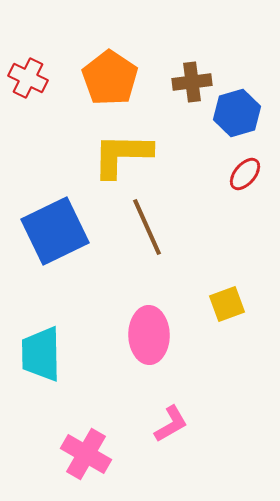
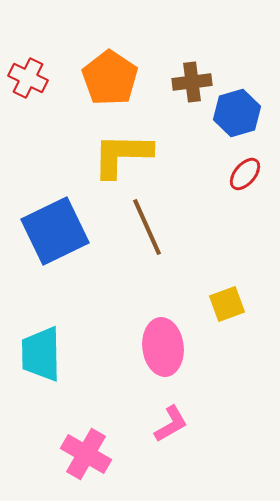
pink ellipse: moved 14 px right, 12 px down; rotated 6 degrees counterclockwise
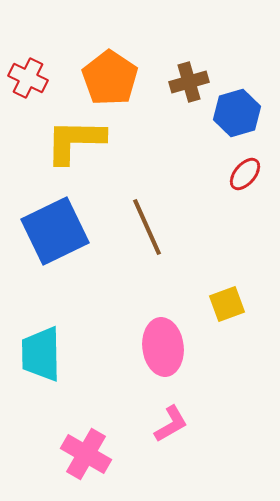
brown cross: moved 3 px left; rotated 9 degrees counterclockwise
yellow L-shape: moved 47 px left, 14 px up
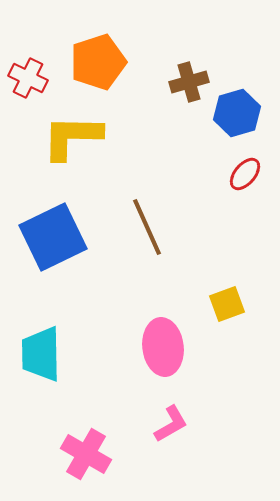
orange pentagon: moved 12 px left, 16 px up; rotated 20 degrees clockwise
yellow L-shape: moved 3 px left, 4 px up
blue square: moved 2 px left, 6 px down
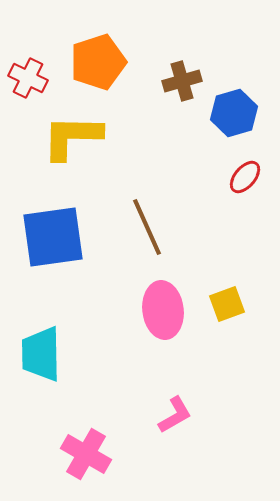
brown cross: moved 7 px left, 1 px up
blue hexagon: moved 3 px left
red ellipse: moved 3 px down
blue square: rotated 18 degrees clockwise
pink ellipse: moved 37 px up
pink L-shape: moved 4 px right, 9 px up
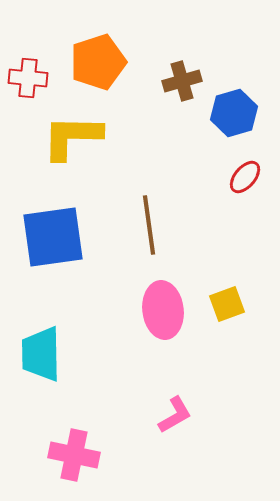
red cross: rotated 21 degrees counterclockwise
brown line: moved 2 px right, 2 px up; rotated 16 degrees clockwise
pink cross: moved 12 px left, 1 px down; rotated 18 degrees counterclockwise
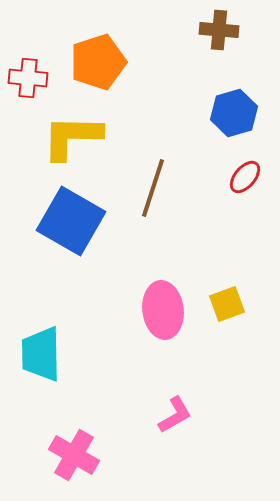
brown cross: moved 37 px right, 51 px up; rotated 21 degrees clockwise
brown line: moved 4 px right, 37 px up; rotated 26 degrees clockwise
blue square: moved 18 px right, 16 px up; rotated 38 degrees clockwise
pink cross: rotated 18 degrees clockwise
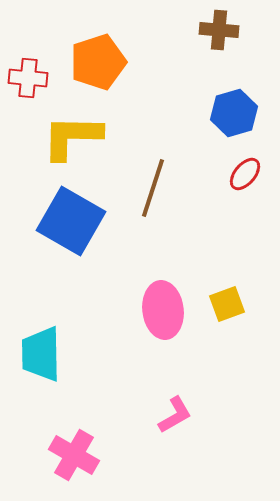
red ellipse: moved 3 px up
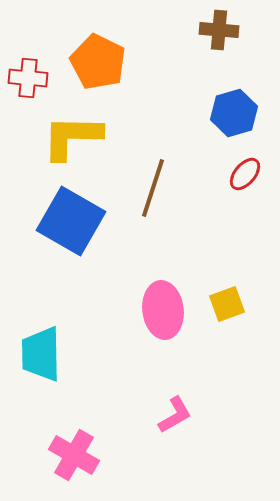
orange pentagon: rotated 28 degrees counterclockwise
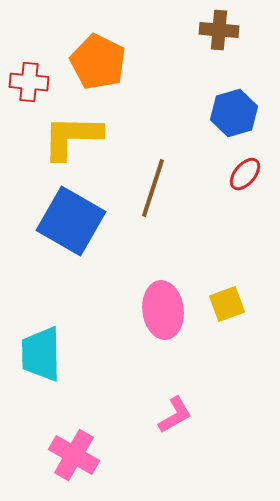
red cross: moved 1 px right, 4 px down
